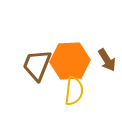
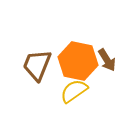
orange hexagon: moved 8 px right; rotated 15 degrees clockwise
yellow semicircle: rotated 132 degrees counterclockwise
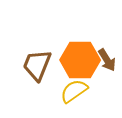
orange hexagon: moved 2 px right, 1 px up; rotated 12 degrees counterclockwise
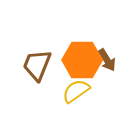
orange hexagon: moved 2 px right
yellow semicircle: moved 2 px right
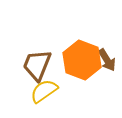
orange hexagon: rotated 21 degrees clockwise
yellow semicircle: moved 32 px left
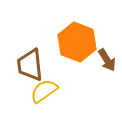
orange hexagon: moved 5 px left, 18 px up
brown trapezoid: moved 7 px left; rotated 28 degrees counterclockwise
